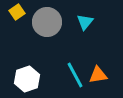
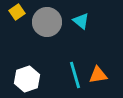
cyan triangle: moved 4 px left, 1 px up; rotated 30 degrees counterclockwise
cyan line: rotated 12 degrees clockwise
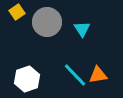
cyan triangle: moved 1 px right, 8 px down; rotated 18 degrees clockwise
cyan line: rotated 28 degrees counterclockwise
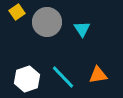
cyan line: moved 12 px left, 2 px down
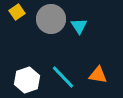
gray circle: moved 4 px right, 3 px up
cyan triangle: moved 3 px left, 3 px up
orange triangle: rotated 18 degrees clockwise
white hexagon: moved 1 px down
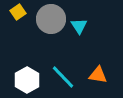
yellow square: moved 1 px right
white hexagon: rotated 10 degrees counterclockwise
